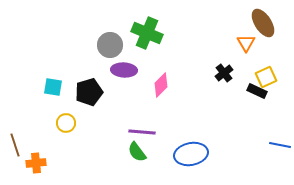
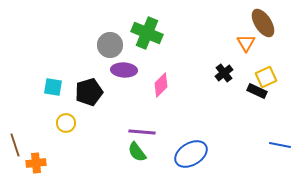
blue ellipse: rotated 20 degrees counterclockwise
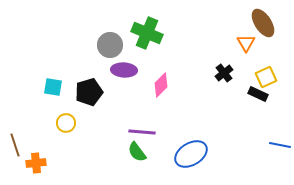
black rectangle: moved 1 px right, 3 px down
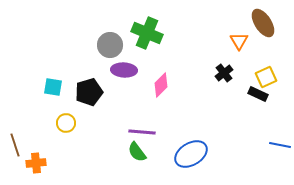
orange triangle: moved 7 px left, 2 px up
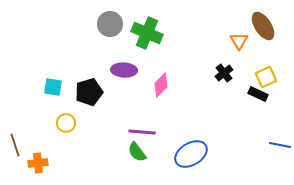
brown ellipse: moved 3 px down
gray circle: moved 21 px up
orange cross: moved 2 px right
